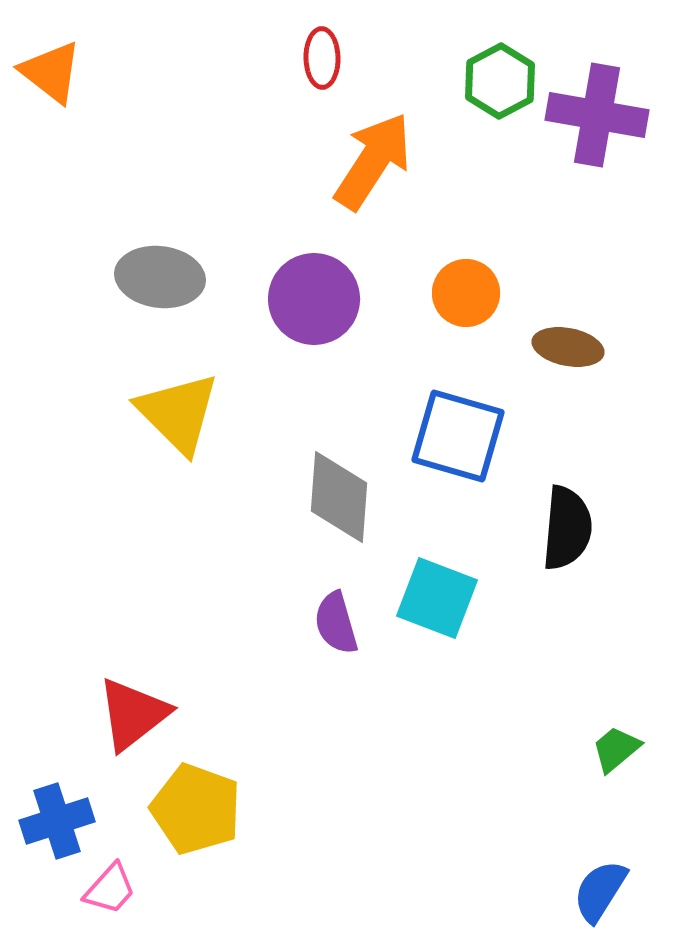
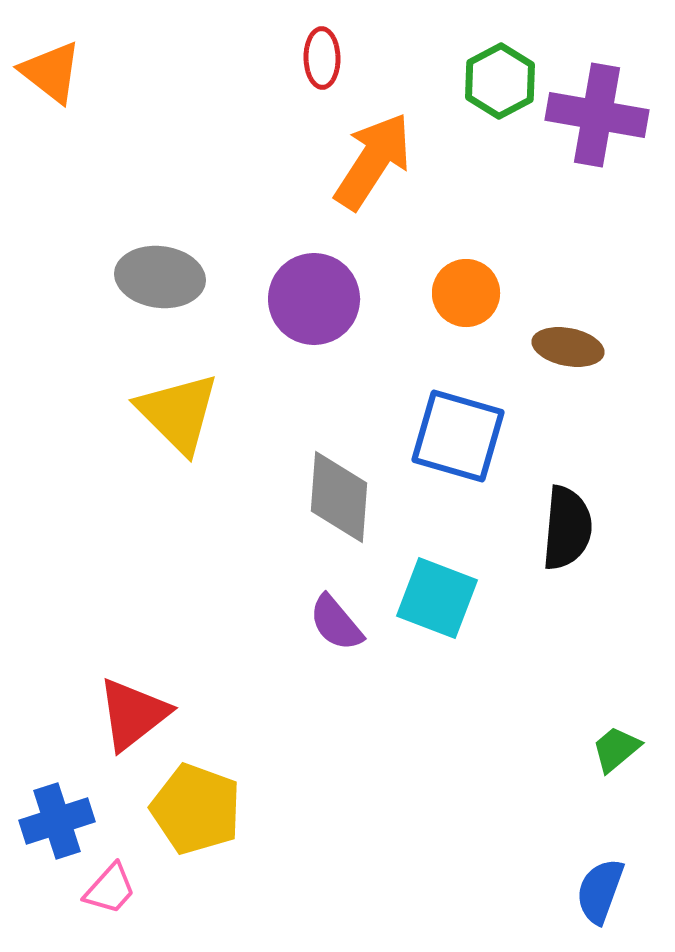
purple semicircle: rotated 24 degrees counterclockwise
blue semicircle: rotated 12 degrees counterclockwise
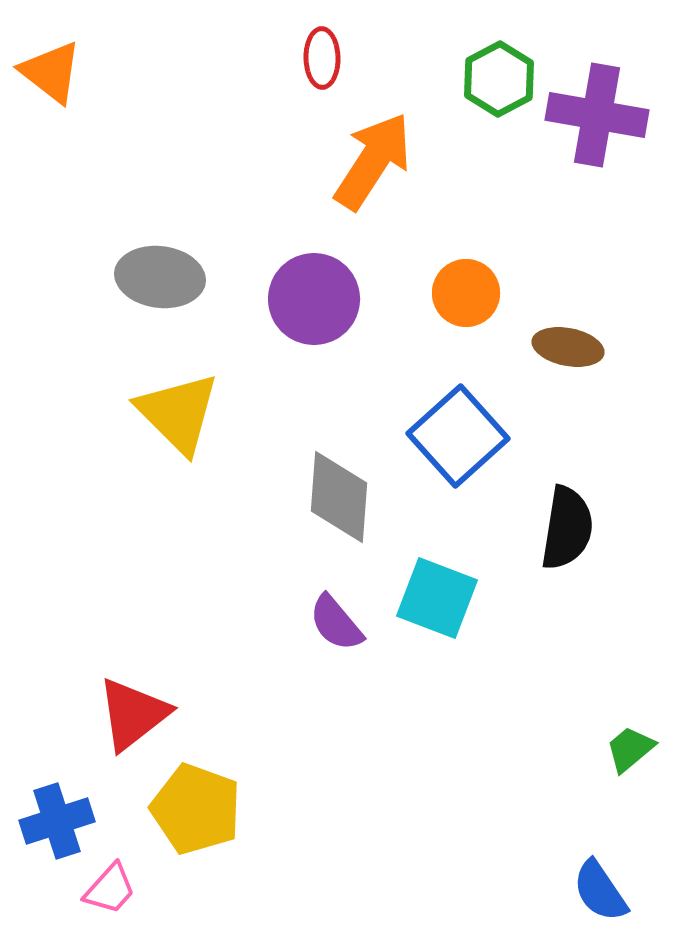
green hexagon: moved 1 px left, 2 px up
blue square: rotated 32 degrees clockwise
black semicircle: rotated 4 degrees clockwise
green trapezoid: moved 14 px right
blue semicircle: rotated 54 degrees counterclockwise
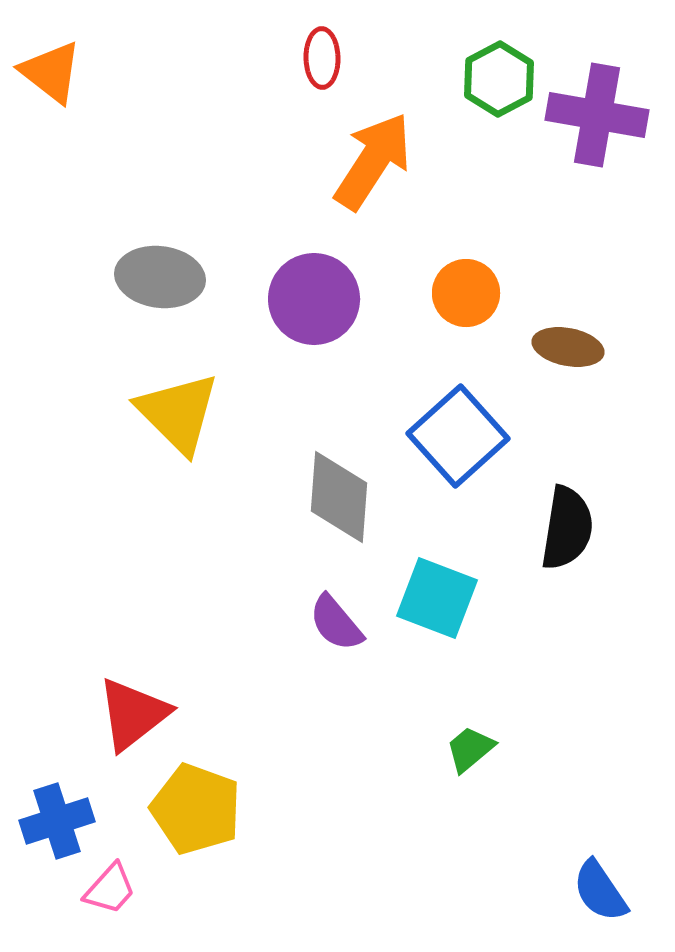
green trapezoid: moved 160 px left
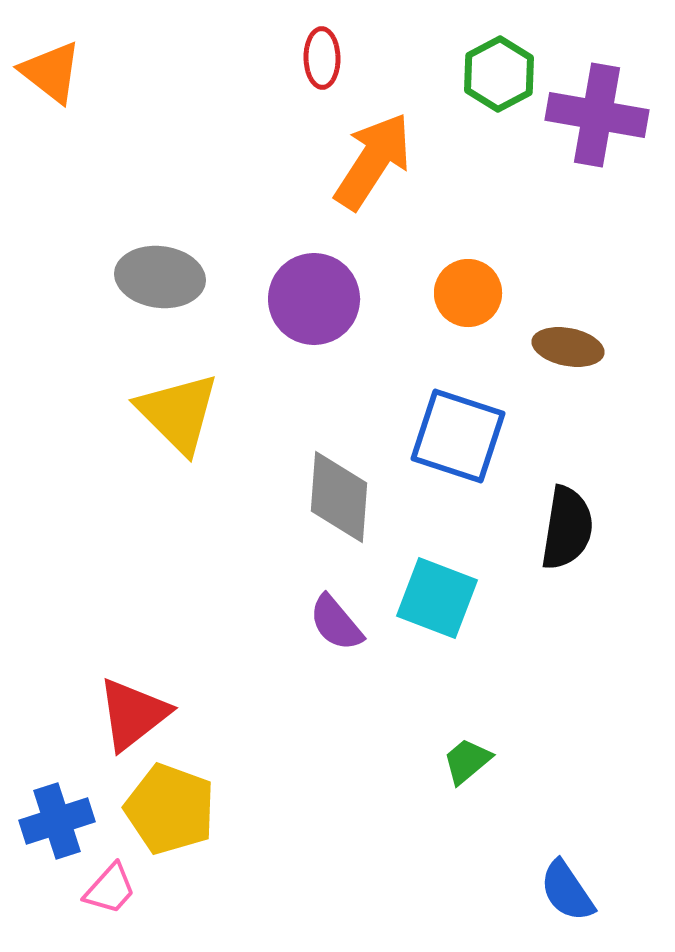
green hexagon: moved 5 px up
orange circle: moved 2 px right
blue square: rotated 30 degrees counterclockwise
green trapezoid: moved 3 px left, 12 px down
yellow pentagon: moved 26 px left
blue semicircle: moved 33 px left
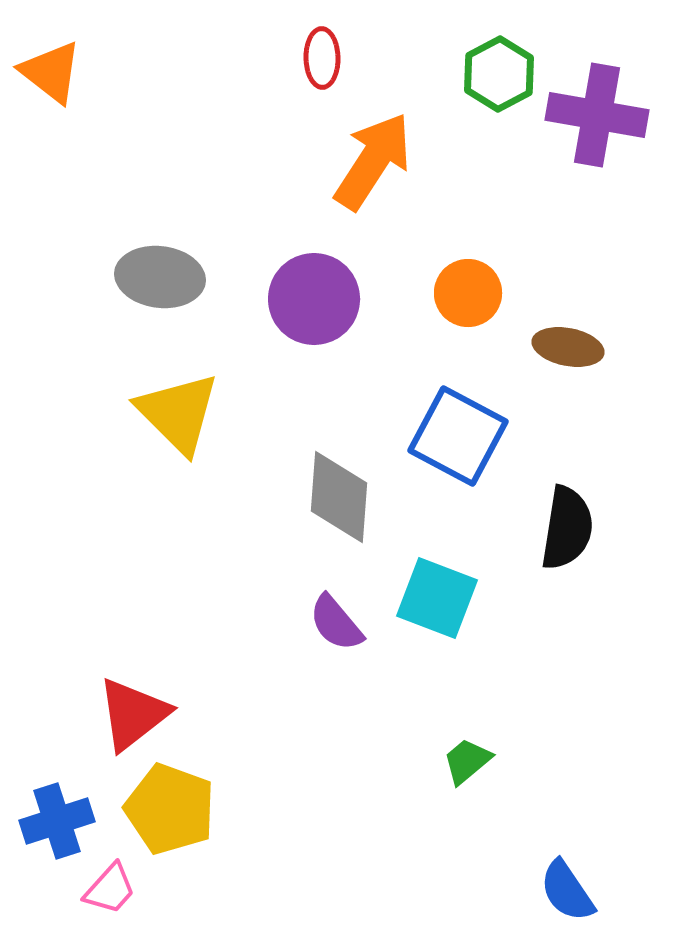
blue square: rotated 10 degrees clockwise
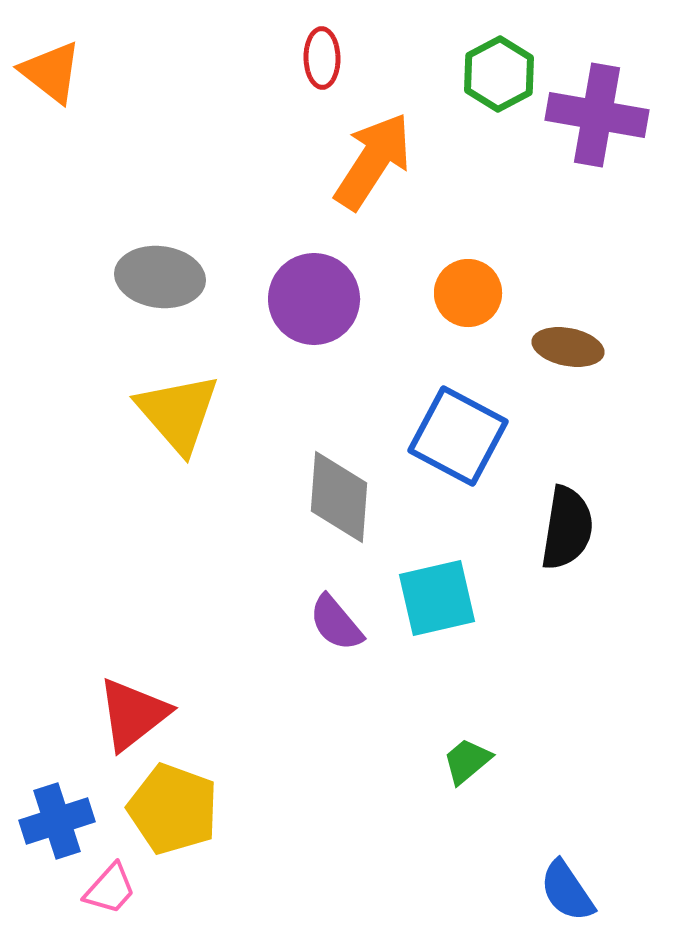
yellow triangle: rotated 4 degrees clockwise
cyan square: rotated 34 degrees counterclockwise
yellow pentagon: moved 3 px right
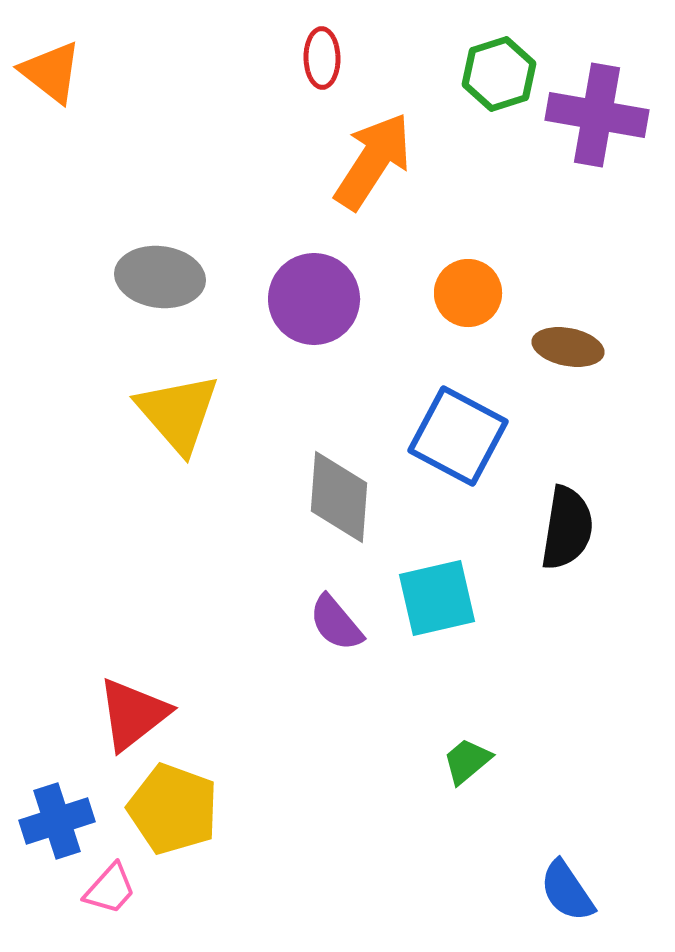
green hexagon: rotated 10 degrees clockwise
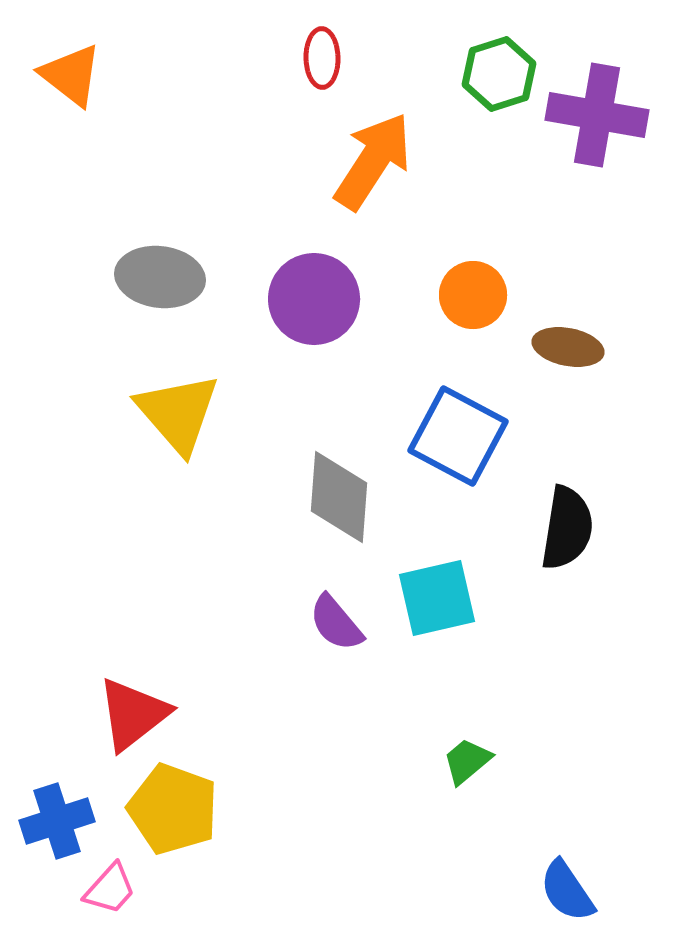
orange triangle: moved 20 px right, 3 px down
orange circle: moved 5 px right, 2 px down
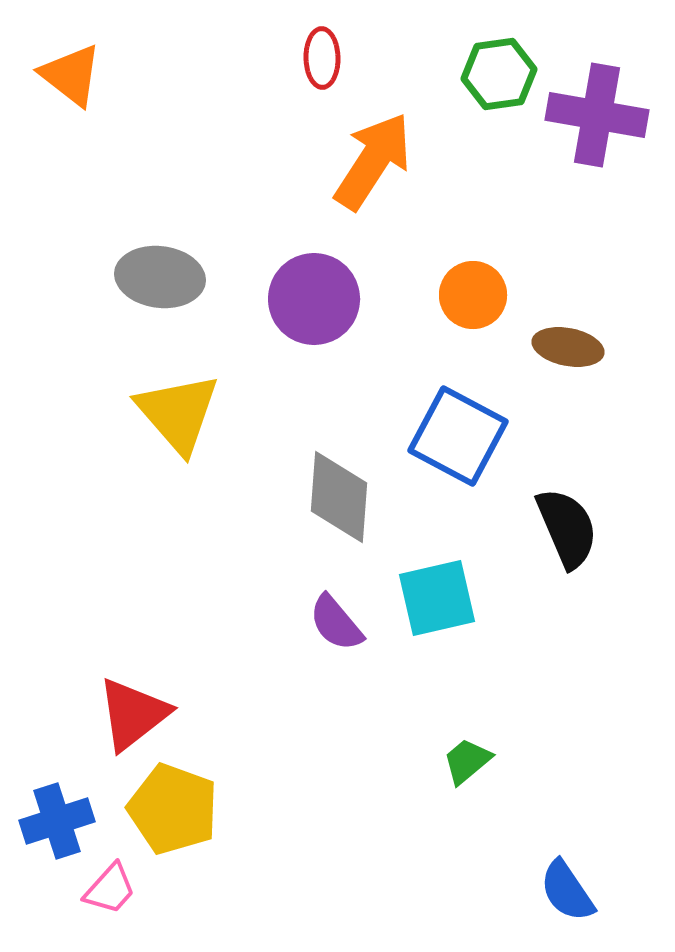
green hexagon: rotated 10 degrees clockwise
black semicircle: rotated 32 degrees counterclockwise
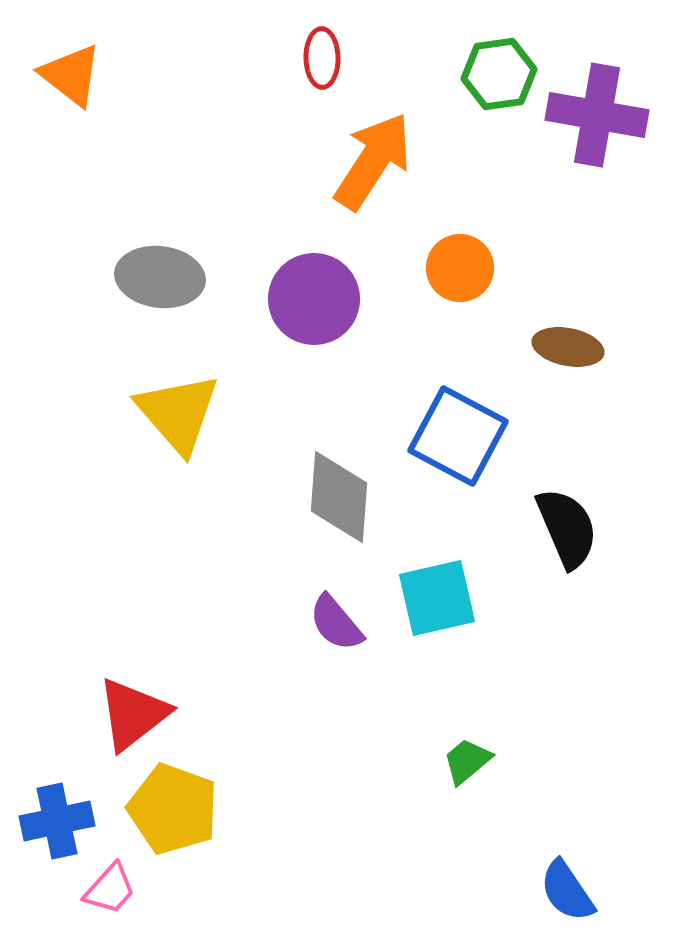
orange circle: moved 13 px left, 27 px up
blue cross: rotated 6 degrees clockwise
